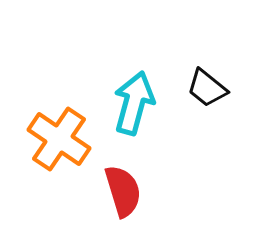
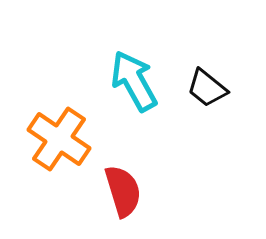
cyan arrow: moved 22 px up; rotated 44 degrees counterclockwise
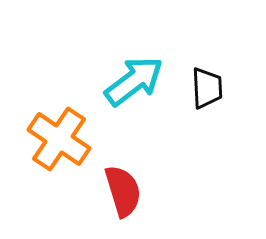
cyan arrow: rotated 82 degrees clockwise
black trapezoid: rotated 132 degrees counterclockwise
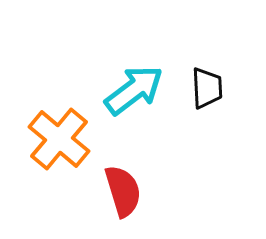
cyan arrow: moved 9 px down
orange cross: rotated 6 degrees clockwise
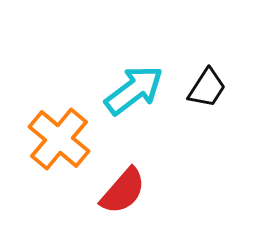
black trapezoid: rotated 36 degrees clockwise
red semicircle: rotated 58 degrees clockwise
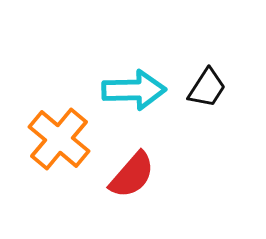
cyan arrow: rotated 36 degrees clockwise
red semicircle: moved 9 px right, 16 px up
